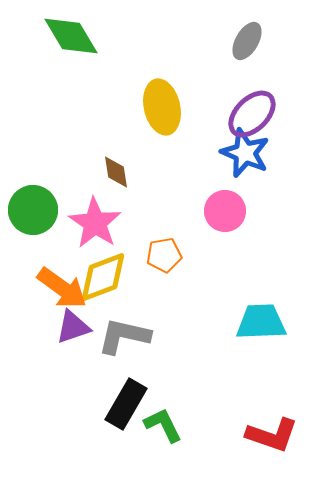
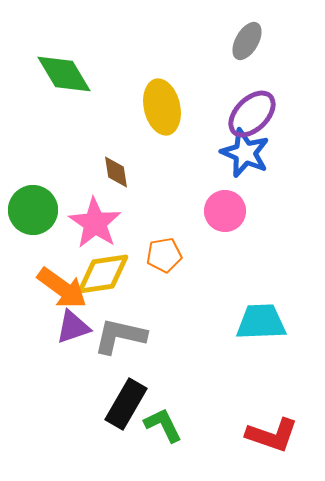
green diamond: moved 7 px left, 38 px down
yellow diamond: moved 3 px up; rotated 12 degrees clockwise
gray L-shape: moved 4 px left
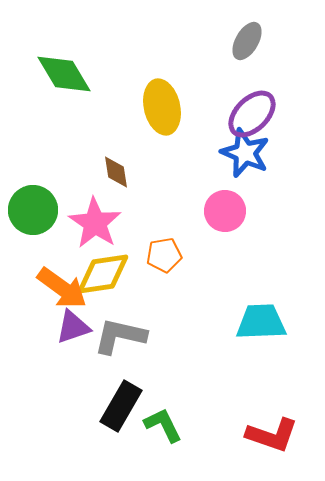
black rectangle: moved 5 px left, 2 px down
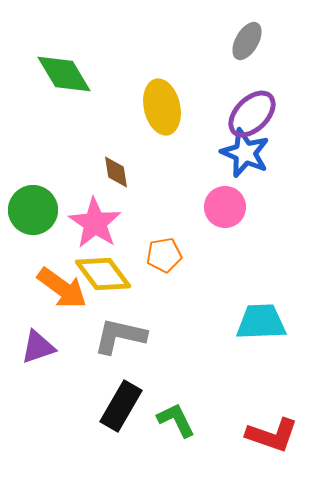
pink circle: moved 4 px up
yellow diamond: rotated 62 degrees clockwise
purple triangle: moved 35 px left, 20 px down
green L-shape: moved 13 px right, 5 px up
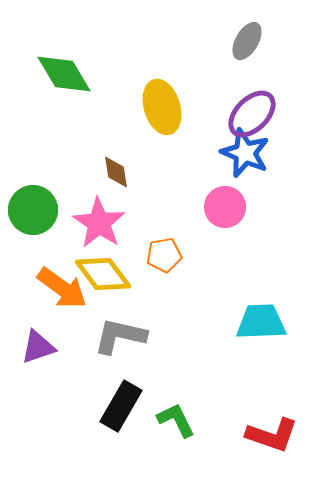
yellow ellipse: rotated 4 degrees counterclockwise
pink star: moved 4 px right
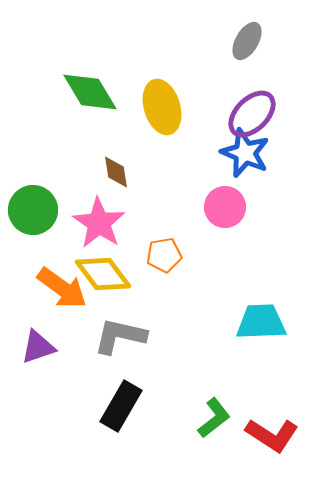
green diamond: moved 26 px right, 18 px down
green L-shape: moved 38 px right, 2 px up; rotated 78 degrees clockwise
red L-shape: rotated 14 degrees clockwise
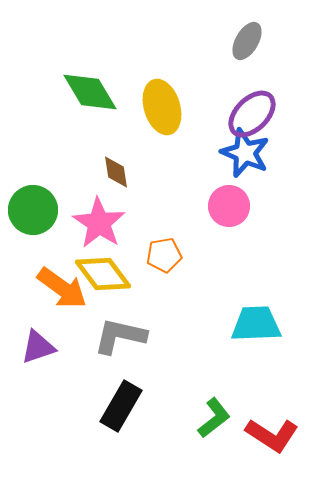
pink circle: moved 4 px right, 1 px up
cyan trapezoid: moved 5 px left, 2 px down
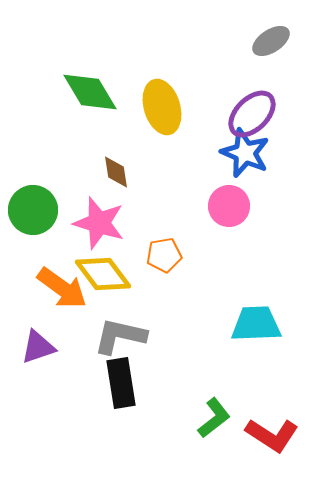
gray ellipse: moved 24 px right; rotated 27 degrees clockwise
pink star: rotated 16 degrees counterclockwise
black rectangle: moved 23 px up; rotated 39 degrees counterclockwise
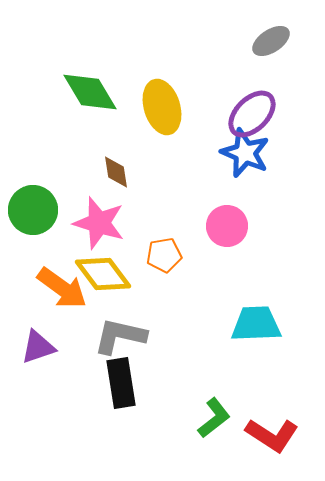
pink circle: moved 2 px left, 20 px down
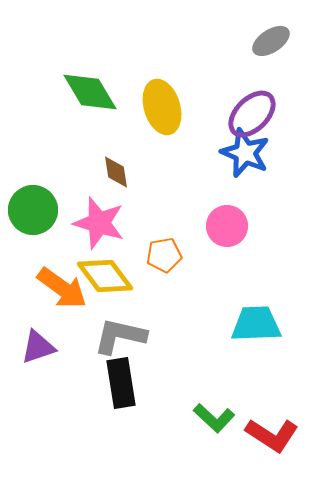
yellow diamond: moved 2 px right, 2 px down
green L-shape: rotated 81 degrees clockwise
